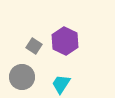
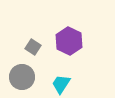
purple hexagon: moved 4 px right
gray square: moved 1 px left, 1 px down
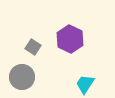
purple hexagon: moved 1 px right, 2 px up
cyan trapezoid: moved 24 px right
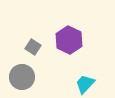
purple hexagon: moved 1 px left, 1 px down
cyan trapezoid: rotated 10 degrees clockwise
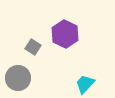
purple hexagon: moved 4 px left, 6 px up
gray circle: moved 4 px left, 1 px down
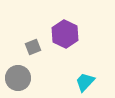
gray square: rotated 35 degrees clockwise
cyan trapezoid: moved 2 px up
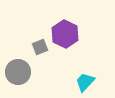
gray square: moved 7 px right
gray circle: moved 6 px up
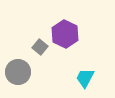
gray square: rotated 28 degrees counterclockwise
cyan trapezoid: moved 4 px up; rotated 15 degrees counterclockwise
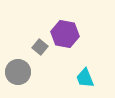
purple hexagon: rotated 16 degrees counterclockwise
cyan trapezoid: rotated 50 degrees counterclockwise
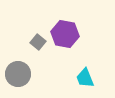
gray square: moved 2 px left, 5 px up
gray circle: moved 2 px down
